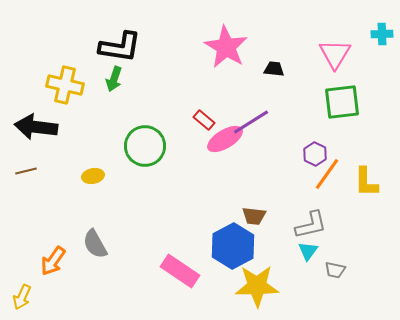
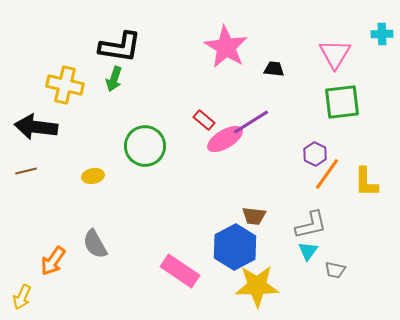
blue hexagon: moved 2 px right, 1 px down
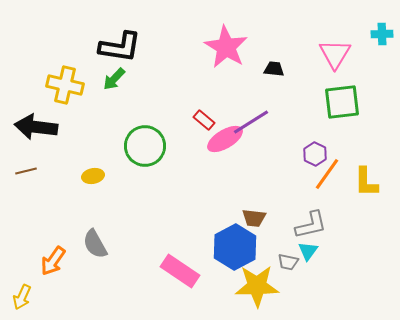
green arrow: rotated 25 degrees clockwise
brown trapezoid: moved 2 px down
gray trapezoid: moved 47 px left, 8 px up
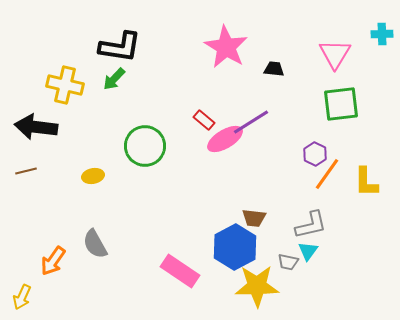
green square: moved 1 px left, 2 px down
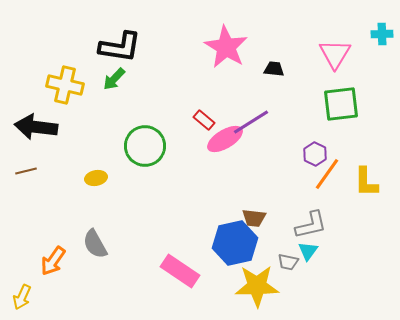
yellow ellipse: moved 3 px right, 2 px down
blue hexagon: moved 4 px up; rotated 15 degrees clockwise
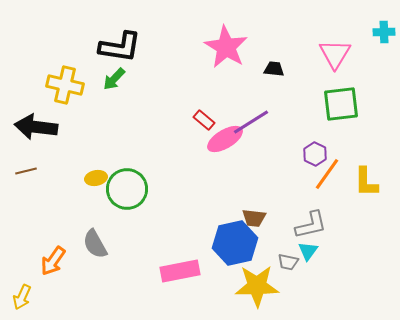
cyan cross: moved 2 px right, 2 px up
green circle: moved 18 px left, 43 px down
pink rectangle: rotated 45 degrees counterclockwise
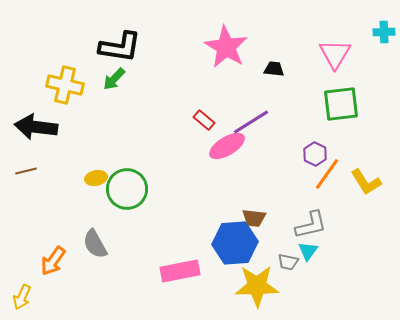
pink ellipse: moved 2 px right, 7 px down
yellow L-shape: rotated 32 degrees counterclockwise
blue hexagon: rotated 9 degrees clockwise
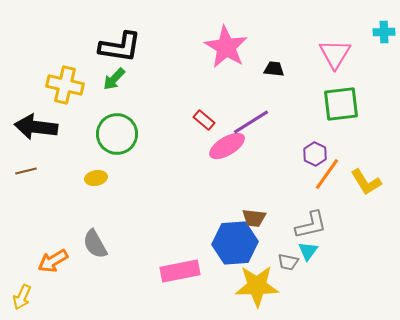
green circle: moved 10 px left, 55 px up
orange arrow: rotated 24 degrees clockwise
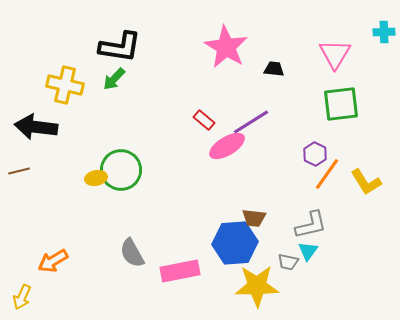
green circle: moved 4 px right, 36 px down
brown line: moved 7 px left
gray semicircle: moved 37 px right, 9 px down
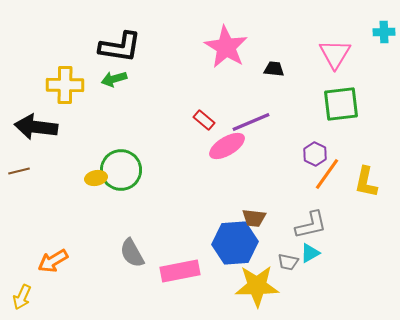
green arrow: rotated 30 degrees clockwise
yellow cross: rotated 12 degrees counterclockwise
purple line: rotated 9 degrees clockwise
yellow L-shape: rotated 44 degrees clockwise
cyan triangle: moved 2 px right, 2 px down; rotated 25 degrees clockwise
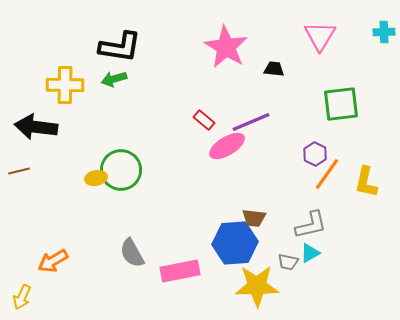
pink triangle: moved 15 px left, 18 px up
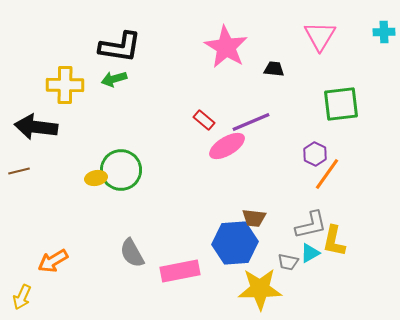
yellow L-shape: moved 32 px left, 59 px down
yellow star: moved 3 px right, 3 px down
